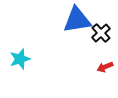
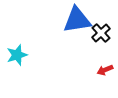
cyan star: moved 3 px left, 4 px up
red arrow: moved 3 px down
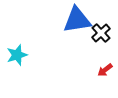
red arrow: rotated 14 degrees counterclockwise
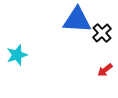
blue triangle: rotated 12 degrees clockwise
black cross: moved 1 px right
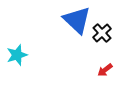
blue triangle: rotated 40 degrees clockwise
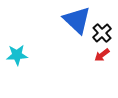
cyan star: rotated 15 degrees clockwise
red arrow: moved 3 px left, 15 px up
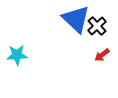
blue triangle: moved 1 px left, 1 px up
black cross: moved 5 px left, 7 px up
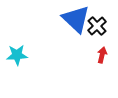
red arrow: rotated 140 degrees clockwise
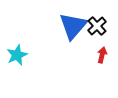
blue triangle: moved 3 px left, 7 px down; rotated 28 degrees clockwise
cyan star: rotated 20 degrees counterclockwise
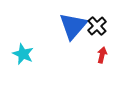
cyan star: moved 6 px right, 1 px up; rotated 25 degrees counterclockwise
